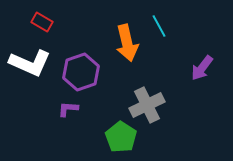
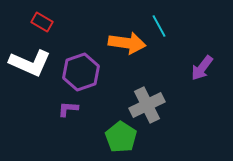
orange arrow: rotated 69 degrees counterclockwise
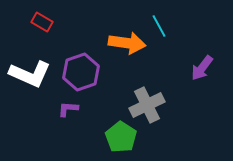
white L-shape: moved 11 px down
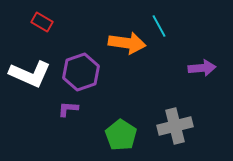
purple arrow: rotated 132 degrees counterclockwise
gray cross: moved 28 px right, 21 px down; rotated 12 degrees clockwise
green pentagon: moved 2 px up
